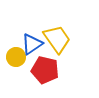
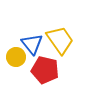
yellow trapezoid: moved 3 px right, 1 px down
blue triangle: rotated 35 degrees counterclockwise
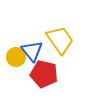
blue triangle: moved 7 px down
red pentagon: moved 1 px left, 4 px down
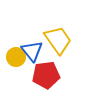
yellow trapezoid: moved 2 px left
red pentagon: moved 2 px right, 1 px down; rotated 20 degrees counterclockwise
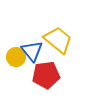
yellow trapezoid: rotated 16 degrees counterclockwise
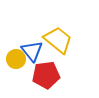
yellow circle: moved 2 px down
